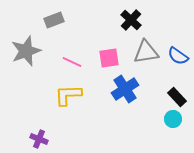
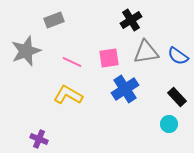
black cross: rotated 15 degrees clockwise
yellow L-shape: rotated 32 degrees clockwise
cyan circle: moved 4 px left, 5 px down
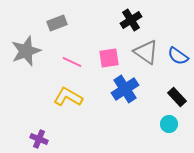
gray rectangle: moved 3 px right, 3 px down
gray triangle: rotated 44 degrees clockwise
yellow L-shape: moved 2 px down
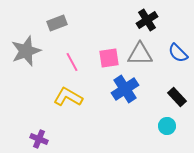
black cross: moved 16 px right
gray triangle: moved 6 px left, 2 px down; rotated 36 degrees counterclockwise
blue semicircle: moved 3 px up; rotated 10 degrees clockwise
pink line: rotated 36 degrees clockwise
cyan circle: moved 2 px left, 2 px down
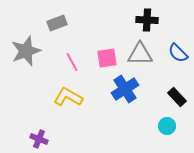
black cross: rotated 35 degrees clockwise
pink square: moved 2 px left
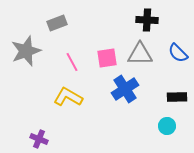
black rectangle: rotated 48 degrees counterclockwise
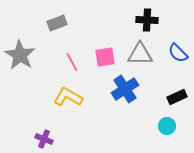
gray star: moved 6 px left, 4 px down; rotated 20 degrees counterclockwise
pink square: moved 2 px left, 1 px up
black rectangle: rotated 24 degrees counterclockwise
purple cross: moved 5 px right
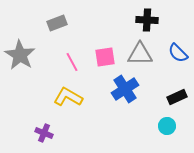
purple cross: moved 6 px up
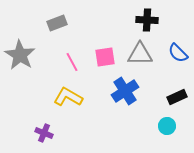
blue cross: moved 2 px down
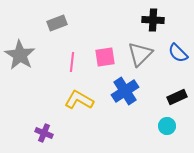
black cross: moved 6 px right
gray triangle: rotated 44 degrees counterclockwise
pink line: rotated 36 degrees clockwise
yellow L-shape: moved 11 px right, 3 px down
